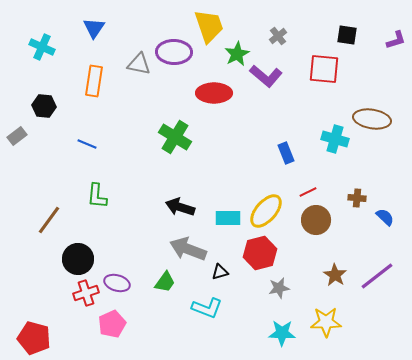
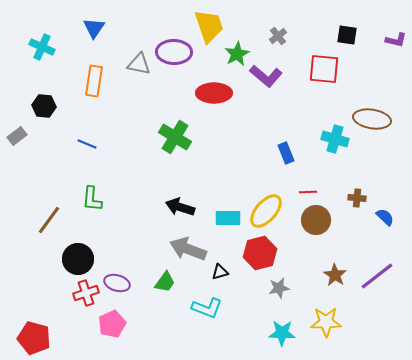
purple L-shape at (396, 40): rotated 30 degrees clockwise
red line at (308, 192): rotated 24 degrees clockwise
green L-shape at (97, 196): moved 5 px left, 3 px down
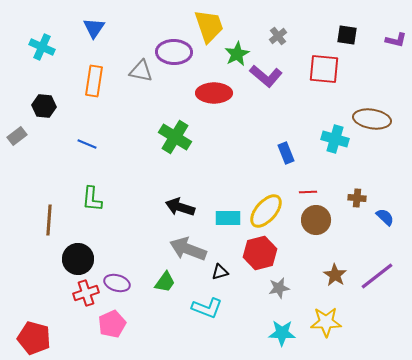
gray triangle at (139, 64): moved 2 px right, 7 px down
brown line at (49, 220): rotated 32 degrees counterclockwise
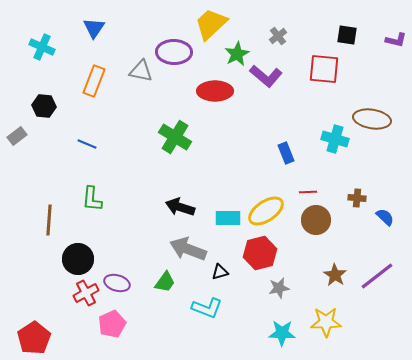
yellow trapezoid at (209, 26): moved 2 px right, 2 px up; rotated 114 degrees counterclockwise
orange rectangle at (94, 81): rotated 12 degrees clockwise
red ellipse at (214, 93): moved 1 px right, 2 px up
yellow ellipse at (266, 211): rotated 15 degrees clockwise
red cross at (86, 293): rotated 10 degrees counterclockwise
red pentagon at (34, 338): rotated 24 degrees clockwise
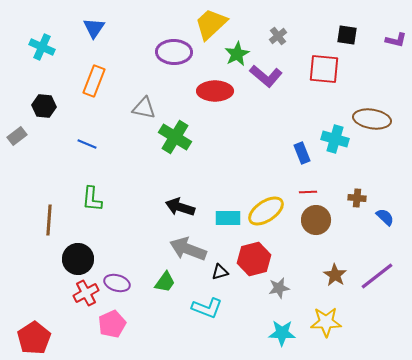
gray triangle at (141, 71): moved 3 px right, 37 px down
blue rectangle at (286, 153): moved 16 px right
red hexagon at (260, 253): moved 6 px left, 6 px down
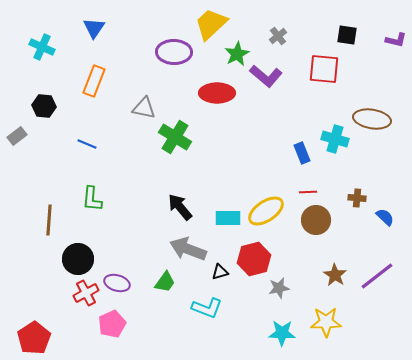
red ellipse at (215, 91): moved 2 px right, 2 px down
black arrow at (180, 207): rotated 32 degrees clockwise
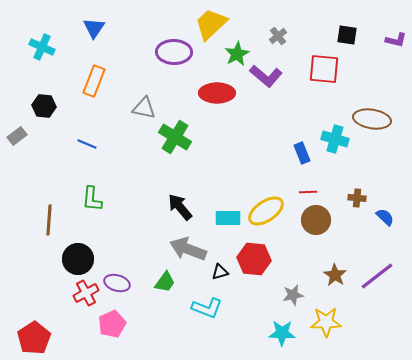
red hexagon at (254, 259): rotated 20 degrees clockwise
gray star at (279, 288): moved 14 px right, 7 px down
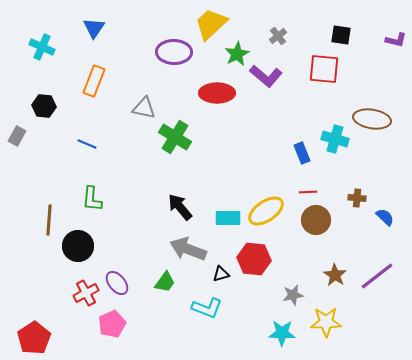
black square at (347, 35): moved 6 px left
gray rectangle at (17, 136): rotated 24 degrees counterclockwise
black circle at (78, 259): moved 13 px up
black triangle at (220, 272): moved 1 px right, 2 px down
purple ellipse at (117, 283): rotated 35 degrees clockwise
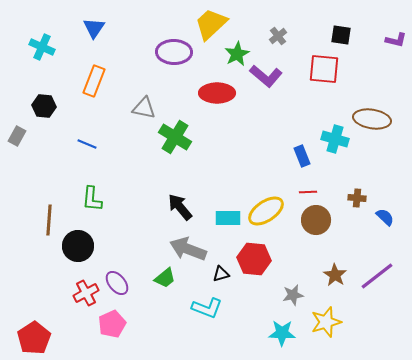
blue rectangle at (302, 153): moved 3 px down
green trapezoid at (165, 282): moved 4 px up; rotated 15 degrees clockwise
yellow star at (326, 322): rotated 16 degrees counterclockwise
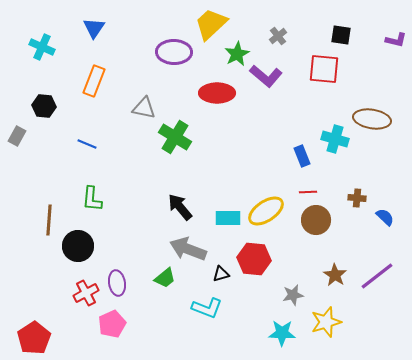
purple ellipse at (117, 283): rotated 30 degrees clockwise
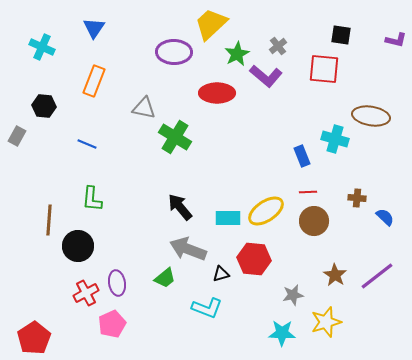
gray cross at (278, 36): moved 10 px down
brown ellipse at (372, 119): moved 1 px left, 3 px up
brown circle at (316, 220): moved 2 px left, 1 px down
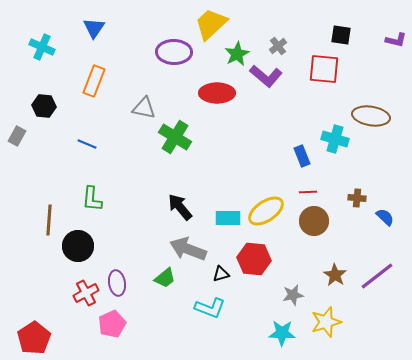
cyan L-shape at (207, 308): moved 3 px right
